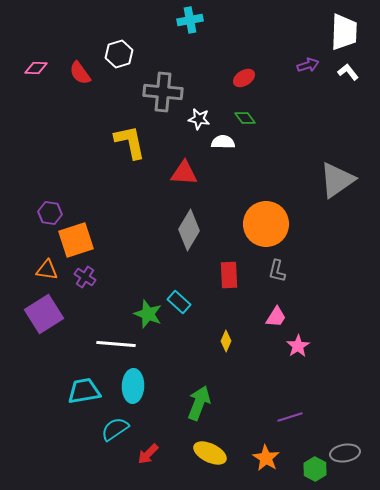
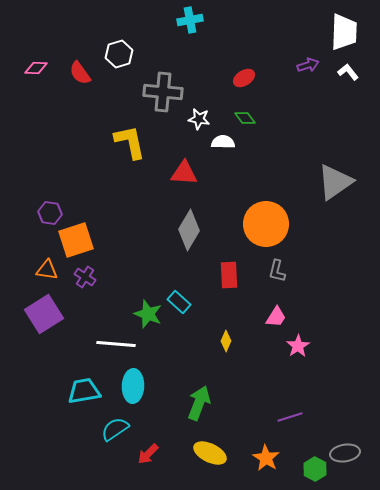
gray triangle: moved 2 px left, 2 px down
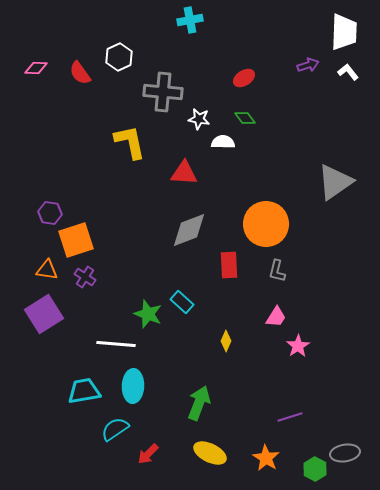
white hexagon: moved 3 px down; rotated 8 degrees counterclockwise
gray diamond: rotated 39 degrees clockwise
red rectangle: moved 10 px up
cyan rectangle: moved 3 px right
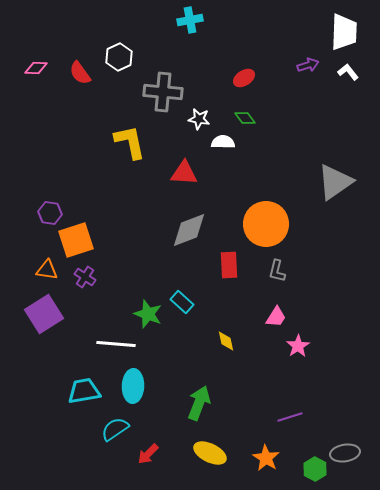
yellow diamond: rotated 35 degrees counterclockwise
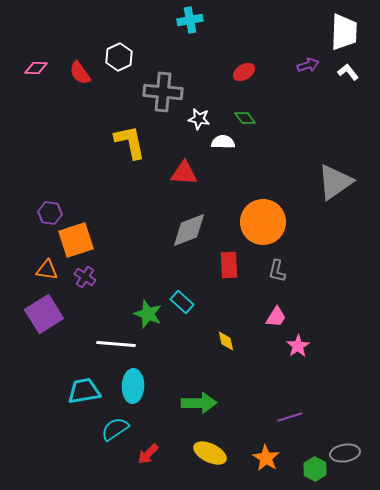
red ellipse: moved 6 px up
orange circle: moved 3 px left, 2 px up
green arrow: rotated 68 degrees clockwise
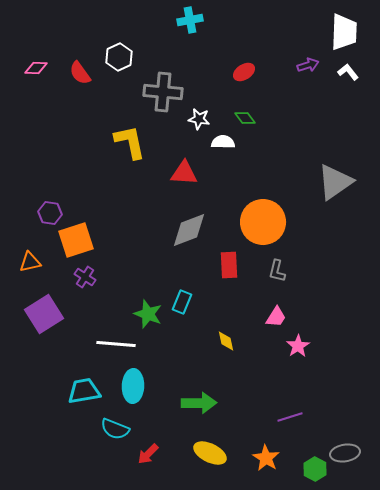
orange triangle: moved 17 px left, 8 px up; rotated 20 degrees counterclockwise
cyan rectangle: rotated 70 degrees clockwise
cyan semicircle: rotated 124 degrees counterclockwise
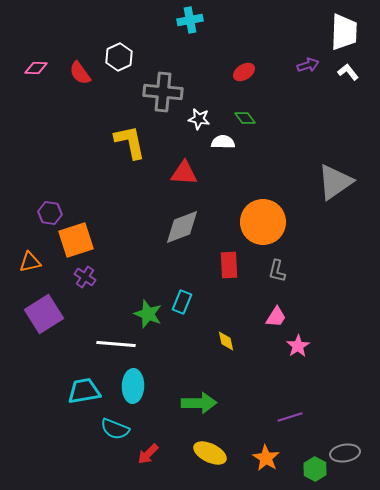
gray diamond: moved 7 px left, 3 px up
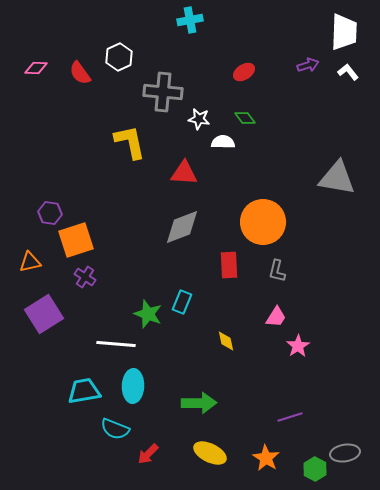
gray triangle: moved 2 px right, 4 px up; rotated 45 degrees clockwise
